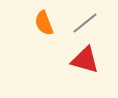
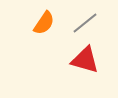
orange semicircle: rotated 125 degrees counterclockwise
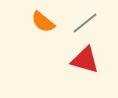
orange semicircle: moved 1 px left, 1 px up; rotated 95 degrees clockwise
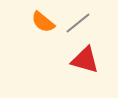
gray line: moved 7 px left
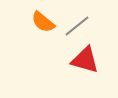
gray line: moved 1 px left, 3 px down
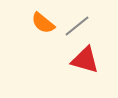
orange semicircle: moved 1 px down
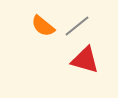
orange semicircle: moved 3 px down
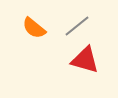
orange semicircle: moved 9 px left, 2 px down
